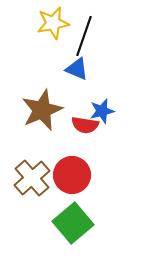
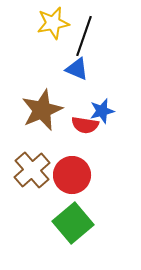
brown cross: moved 8 px up
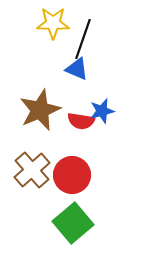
yellow star: rotated 12 degrees clockwise
black line: moved 1 px left, 3 px down
brown star: moved 2 px left
red semicircle: moved 4 px left, 4 px up
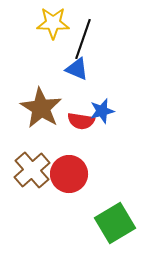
brown star: moved 1 px right, 2 px up; rotated 18 degrees counterclockwise
red circle: moved 3 px left, 1 px up
green square: moved 42 px right; rotated 9 degrees clockwise
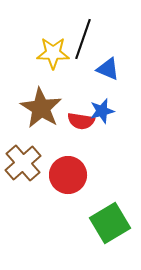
yellow star: moved 30 px down
blue triangle: moved 31 px right
brown cross: moved 9 px left, 7 px up
red circle: moved 1 px left, 1 px down
green square: moved 5 px left
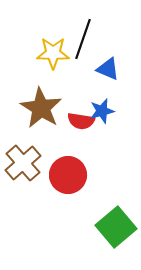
green square: moved 6 px right, 4 px down; rotated 9 degrees counterclockwise
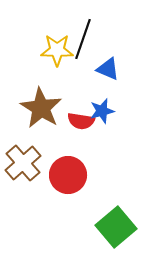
yellow star: moved 4 px right, 3 px up
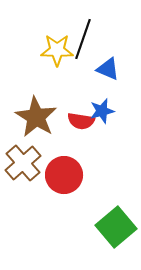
brown star: moved 5 px left, 9 px down
red circle: moved 4 px left
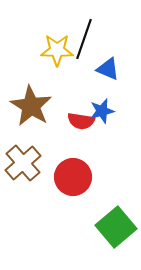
black line: moved 1 px right
brown star: moved 5 px left, 11 px up
red circle: moved 9 px right, 2 px down
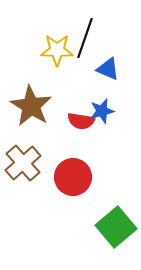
black line: moved 1 px right, 1 px up
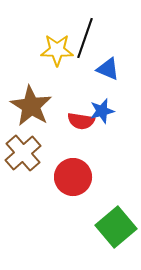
brown cross: moved 10 px up
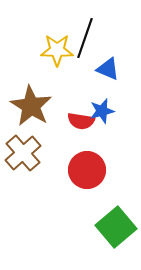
red circle: moved 14 px right, 7 px up
